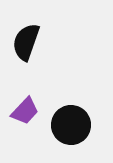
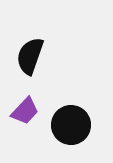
black semicircle: moved 4 px right, 14 px down
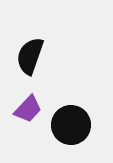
purple trapezoid: moved 3 px right, 2 px up
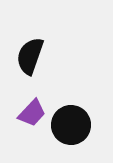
purple trapezoid: moved 4 px right, 4 px down
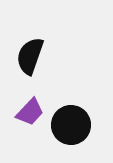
purple trapezoid: moved 2 px left, 1 px up
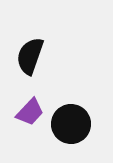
black circle: moved 1 px up
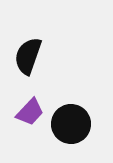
black semicircle: moved 2 px left
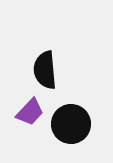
black semicircle: moved 17 px right, 14 px down; rotated 24 degrees counterclockwise
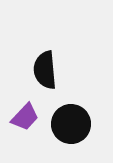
purple trapezoid: moved 5 px left, 5 px down
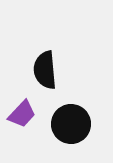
purple trapezoid: moved 3 px left, 3 px up
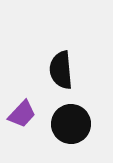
black semicircle: moved 16 px right
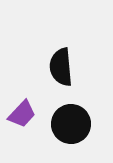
black semicircle: moved 3 px up
